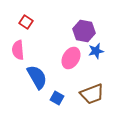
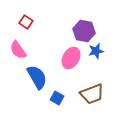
pink semicircle: rotated 30 degrees counterclockwise
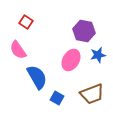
blue star: moved 2 px right, 4 px down
pink ellipse: moved 2 px down
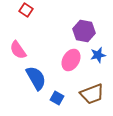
red square: moved 12 px up
blue semicircle: moved 1 px left, 1 px down
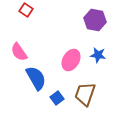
purple hexagon: moved 11 px right, 11 px up
pink semicircle: moved 1 px right, 2 px down
blue star: rotated 21 degrees clockwise
brown trapezoid: moved 7 px left; rotated 130 degrees clockwise
blue square: rotated 24 degrees clockwise
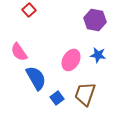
red square: moved 3 px right; rotated 16 degrees clockwise
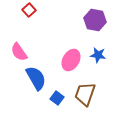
blue square: rotated 16 degrees counterclockwise
